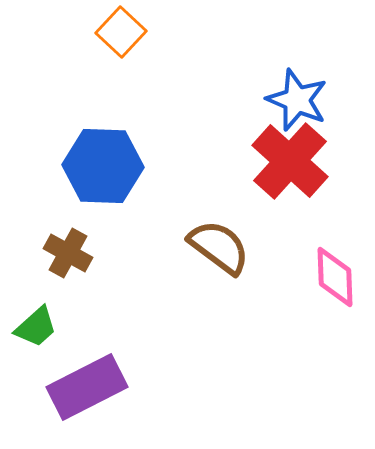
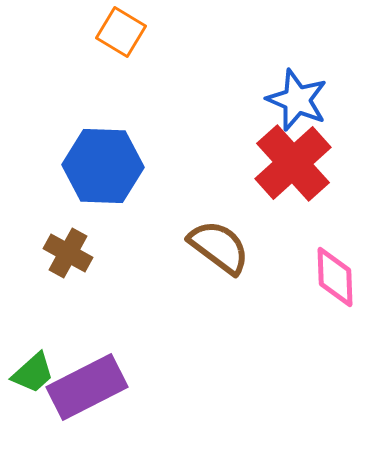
orange square: rotated 12 degrees counterclockwise
red cross: moved 3 px right, 2 px down; rotated 6 degrees clockwise
green trapezoid: moved 3 px left, 46 px down
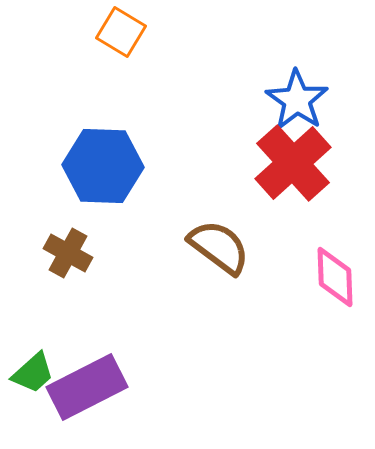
blue star: rotated 12 degrees clockwise
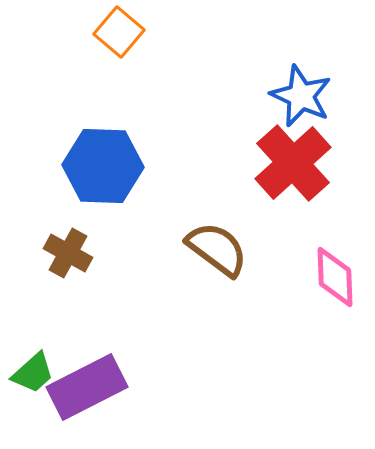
orange square: moved 2 px left; rotated 9 degrees clockwise
blue star: moved 4 px right, 4 px up; rotated 10 degrees counterclockwise
brown semicircle: moved 2 px left, 2 px down
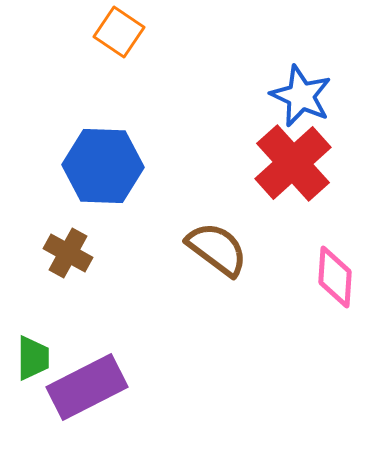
orange square: rotated 6 degrees counterclockwise
pink diamond: rotated 6 degrees clockwise
green trapezoid: moved 15 px up; rotated 48 degrees counterclockwise
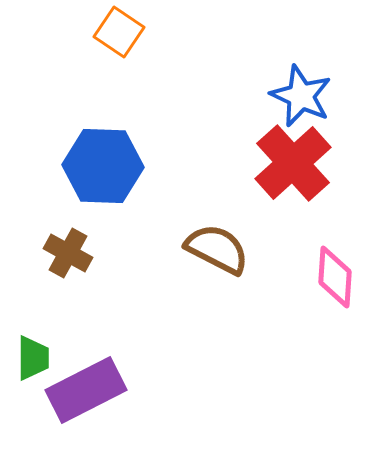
brown semicircle: rotated 10 degrees counterclockwise
purple rectangle: moved 1 px left, 3 px down
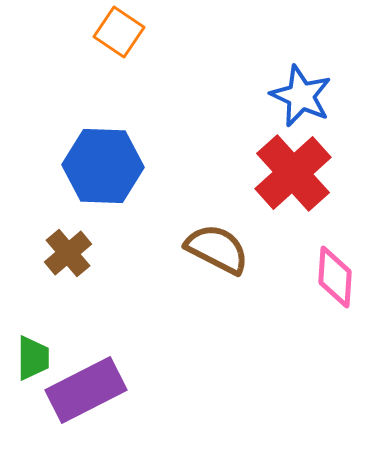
red cross: moved 10 px down
brown cross: rotated 21 degrees clockwise
